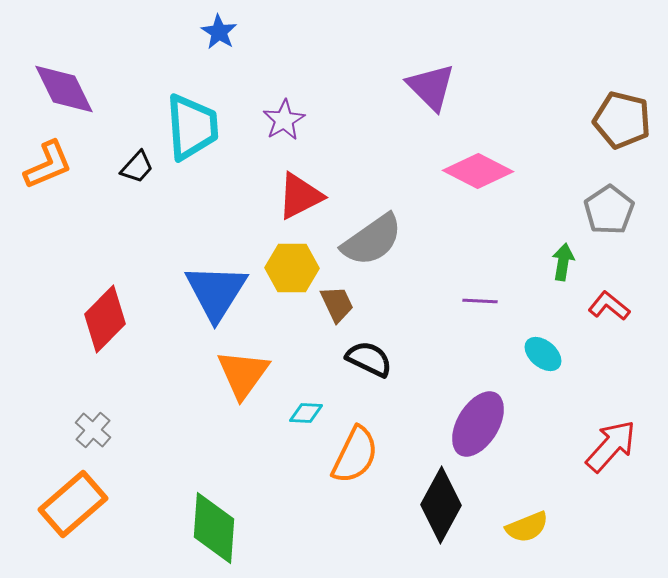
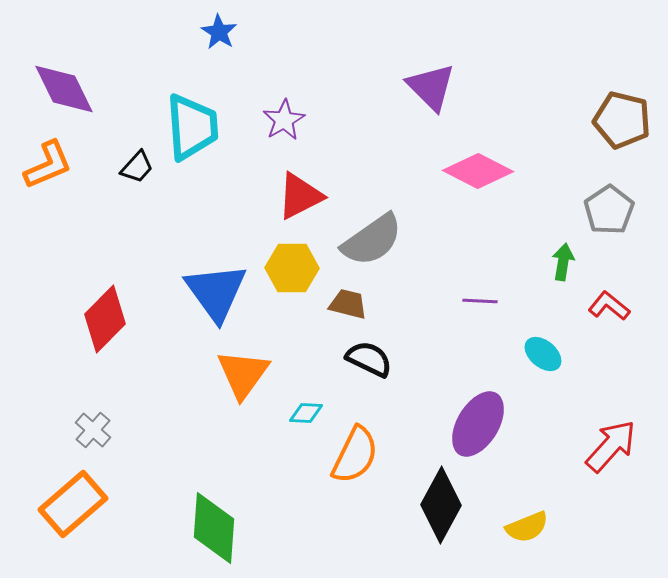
blue triangle: rotated 8 degrees counterclockwise
brown trapezoid: moved 11 px right; rotated 51 degrees counterclockwise
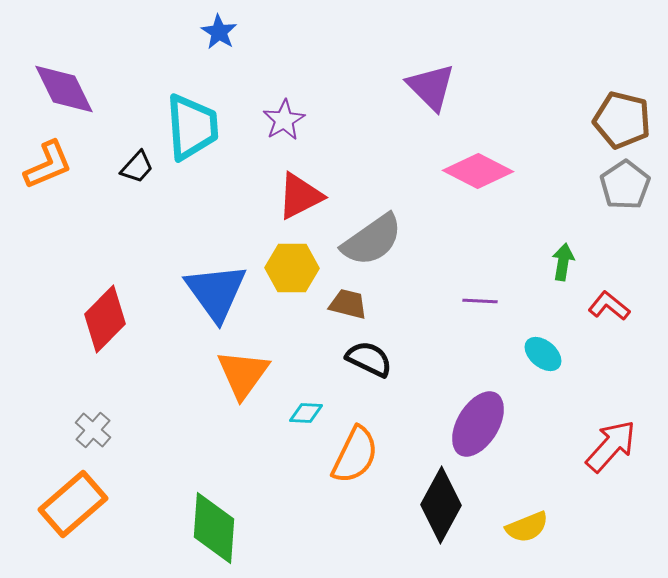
gray pentagon: moved 16 px right, 25 px up
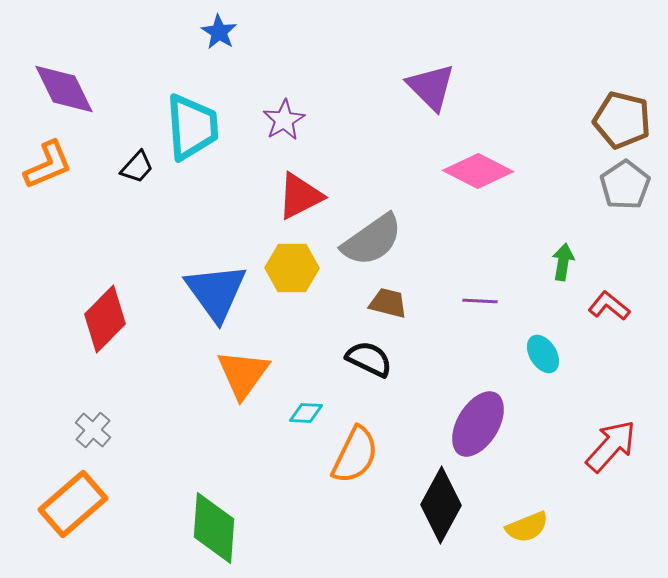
brown trapezoid: moved 40 px right, 1 px up
cyan ellipse: rotated 18 degrees clockwise
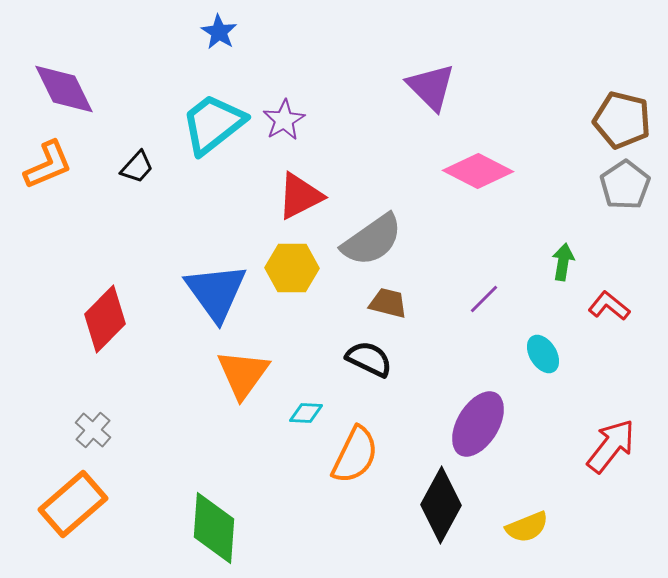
cyan trapezoid: moved 21 px right, 3 px up; rotated 124 degrees counterclockwise
purple line: moved 4 px right, 2 px up; rotated 48 degrees counterclockwise
red arrow: rotated 4 degrees counterclockwise
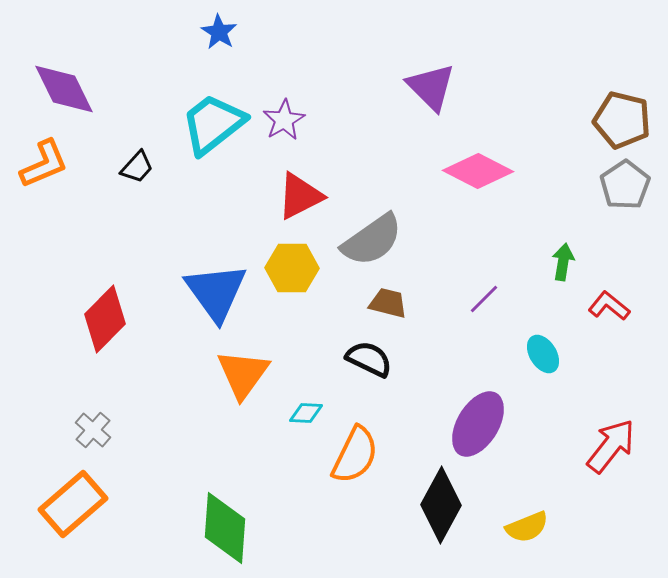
orange L-shape: moved 4 px left, 1 px up
green diamond: moved 11 px right
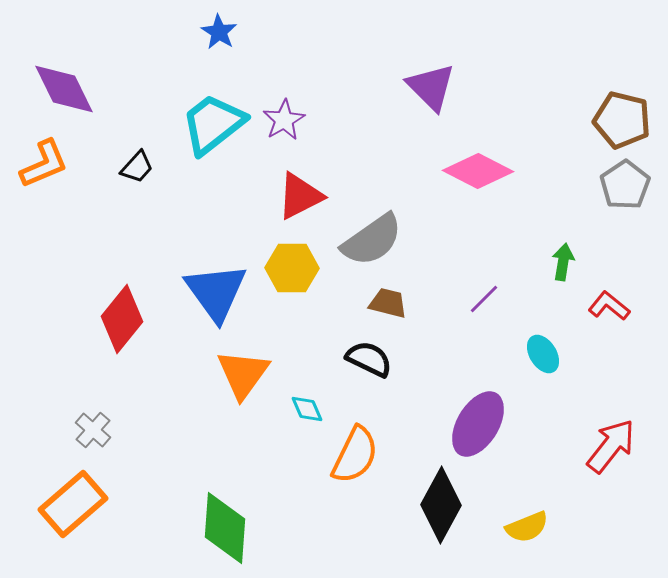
red diamond: moved 17 px right; rotated 6 degrees counterclockwise
cyan diamond: moved 1 px right, 4 px up; rotated 64 degrees clockwise
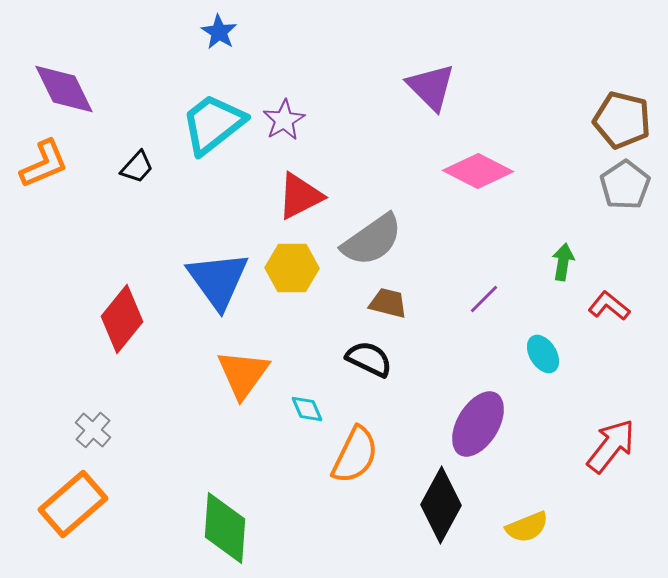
blue triangle: moved 2 px right, 12 px up
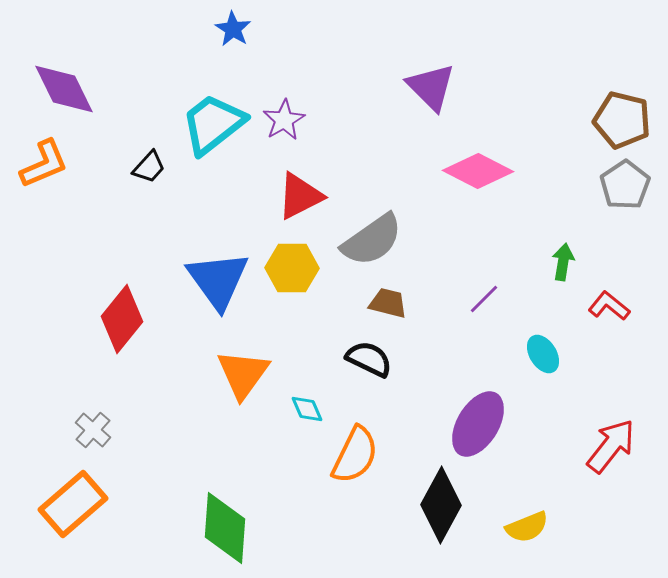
blue star: moved 14 px right, 3 px up
black trapezoid: moved 12 px right
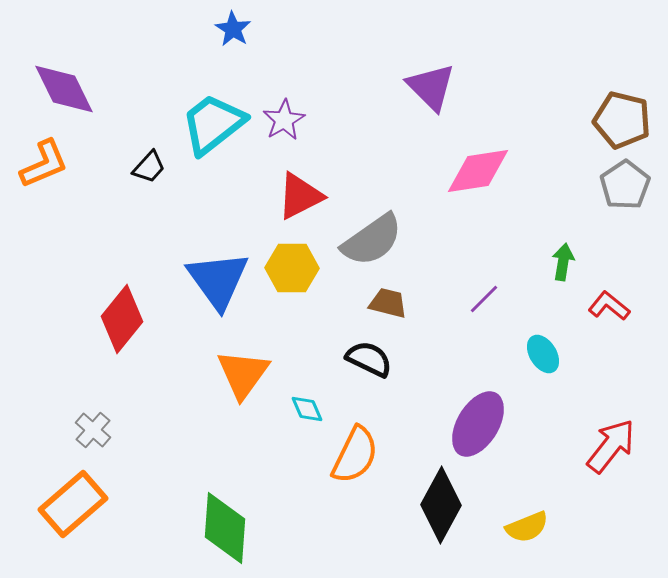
pink diamond: rotated 36 degrees counterclockwise
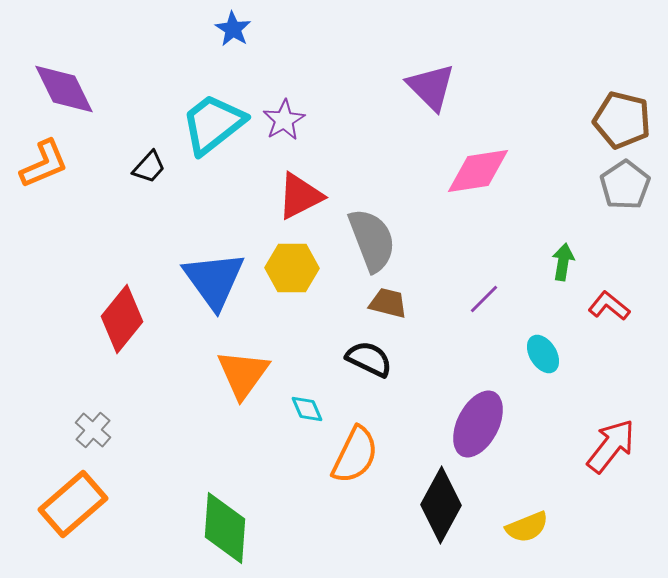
gray semicircle: rotated 76 degrees counterclockwise
blue triangle: moved 4 px left
purple ellipse: rotated 4 degrees counterclockwise
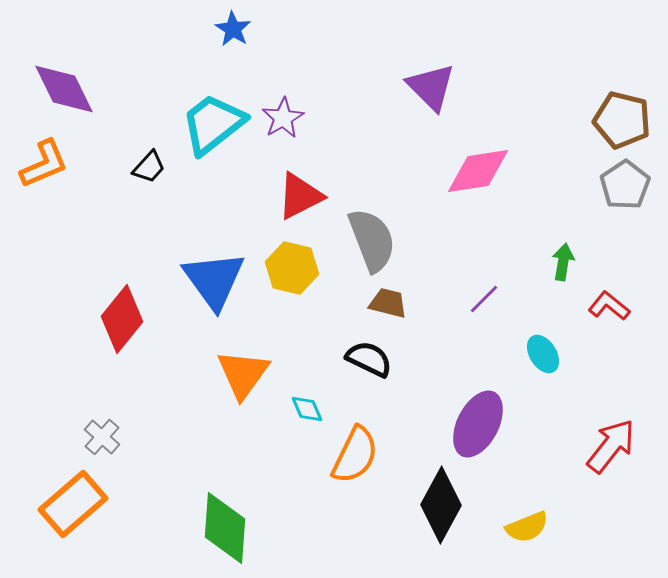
purple star: moved 1 px left, 2 px up
yellow hexagon: rotated 12 degrees clockwise
gray cross: moved 9 px right, 7 px down
